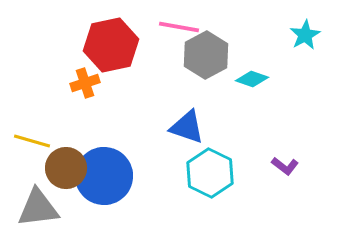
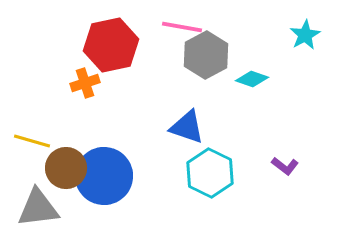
pink line: moved 3 px right
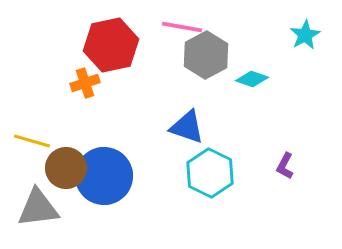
purple L-shape: rotated 80 degrees clockwise
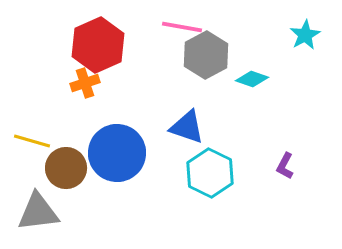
red hexagon: moved 13 px left; rotated 12 degrees counterclockwise
blue circle: moved 13 px right, 23 px up
gray triangle: moved 4 px down
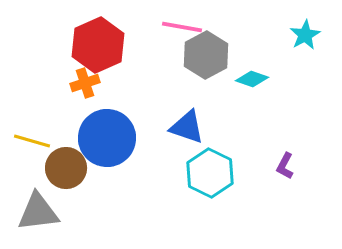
blue circle: moved 10 px left, 15 px up
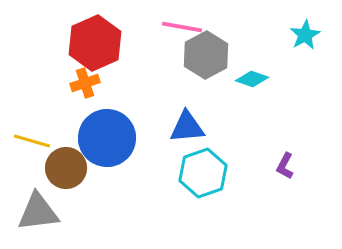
red hexagon: moved 3 px left, 2 px up
blue triangle: rotated 24 degrees counterclockwise
cyan hexagon: moved 7 px left; rotated 15 degrees clockwise
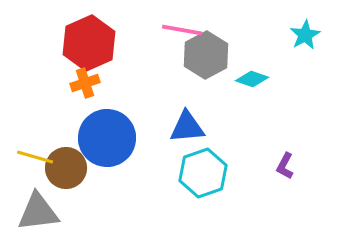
pink line: moved 3 px down
red hexagon: moved 6 px left
yellow line: moved 3 px right, 16 px down
